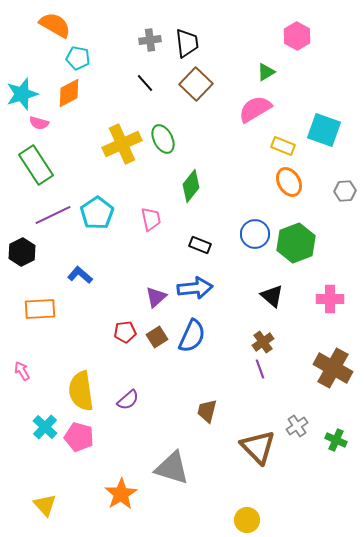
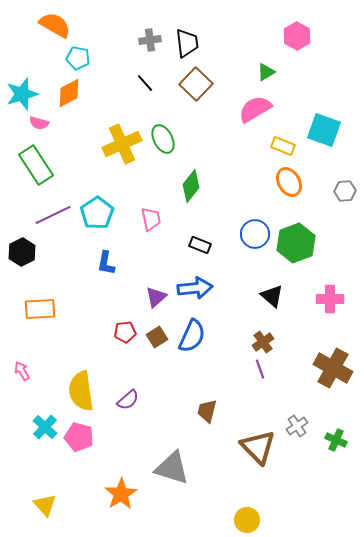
blue L-shape at (80, 275): moved 26 px right, 12 px up; rotated 120 degrees counterclockwise
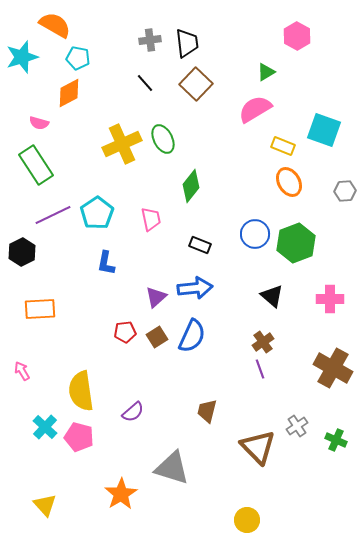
cyan star at (22, 94): moved 37 px up
purple semicircle at (128, 400): moved 5 px right, 12 px down
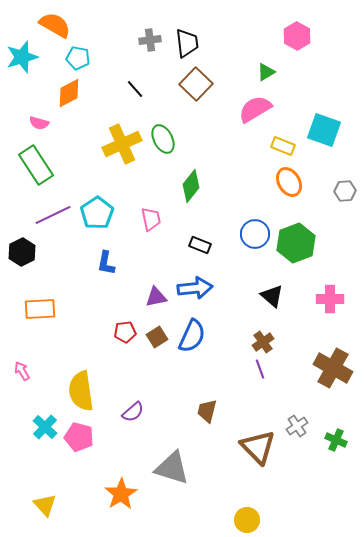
black line at (145, 83): moved 10 px left, 6 px down
purple triangle at (156, 297): rotated 30 degrees clockwise
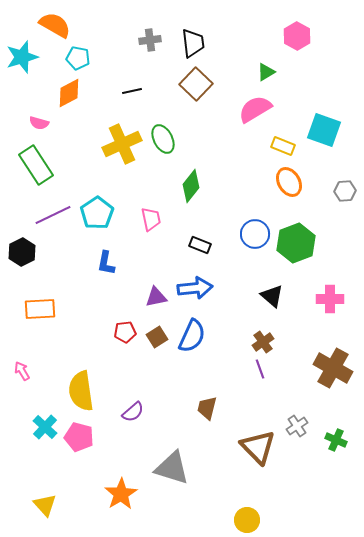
black trapezoid at (187, 43): moved 6 px right
black line at (135, 89): moved 3 px left, 2 px down; rotated 60 degrees counterclockwise
brown trapezoid at (207, 411): moved 3 px up
